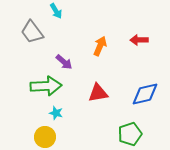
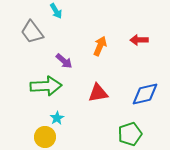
purple arrow: moved 1 px up
cyan star: moved 1 px right, 5 px down; rotated 24 degrees clockwise
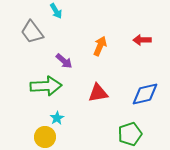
red arrow: moved 3 px right
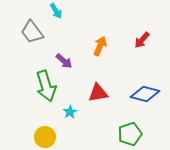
red arrow: rotated 48 degrees counterclockwise
green arrow: rotated 76 degrees clockwise
blue diamond: rotated 28 degrees clockwise
cyan star: moved 13 px right, 6 px up
